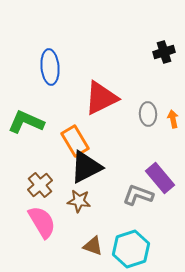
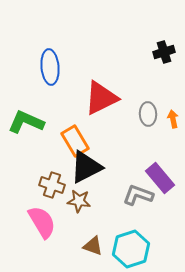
brown cross: moved 12 px right; rotated 30 degrees counterclockwise
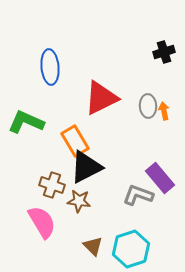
gray ellipse: moved 8 px up
orange arrow: moved 9 px left, 8 px up
brown triangle: rotated 25 degrees clockwise
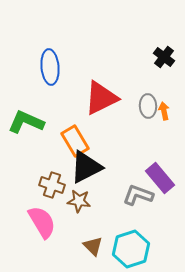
black cross: moved 5 px down; rotated 35 degrees counterclockwise
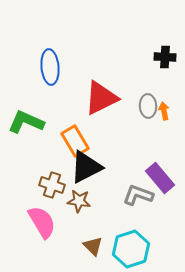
black cross: moved 1 px right; rotated 35 degrees counterclockwise
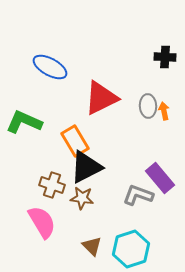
blue ellipse: rotated 56 degrees counterclockwise
green L-shape: moved 2 px left
brown star: moved 3 px right, 3 px up
brown triangle: moved 1 px left
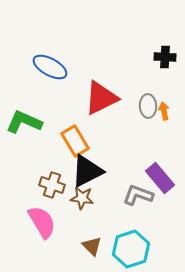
black triangle: moved 1 px right, 4 px down
